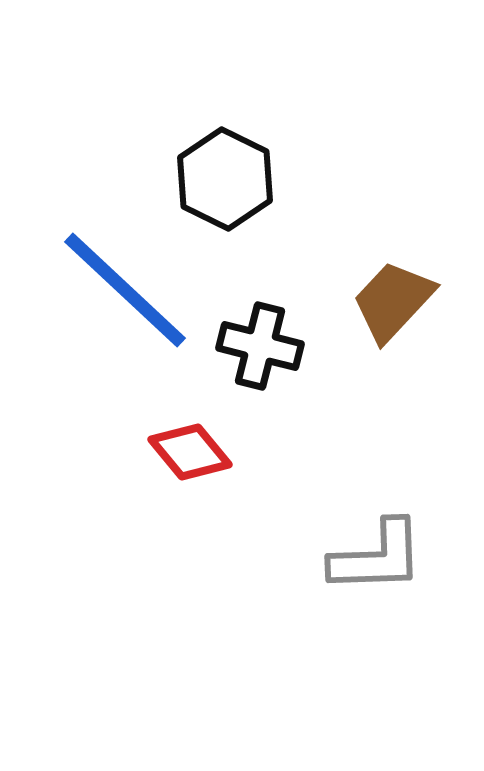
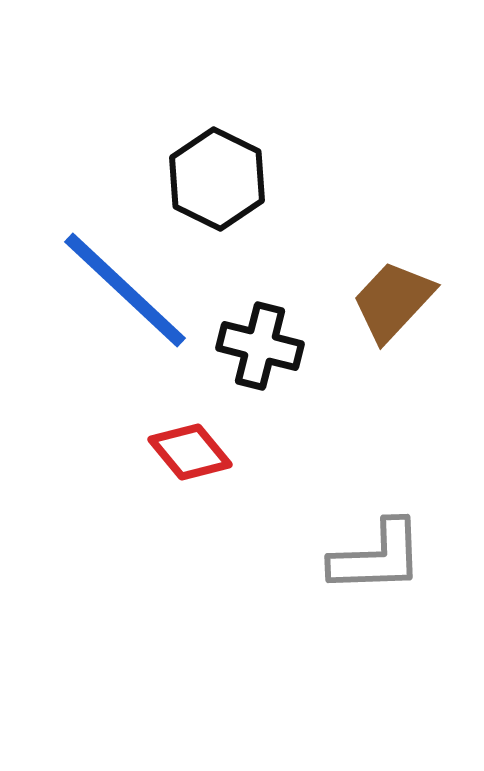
black hexagon: moved 8 px left
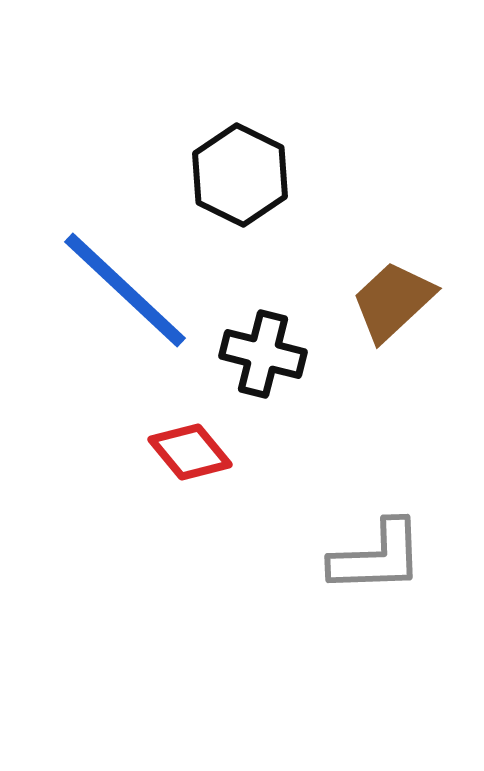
black hexagon: moved 23 px right, 4 px up
brown trapezoid: rotated 4 degrees clockwise
black cross: moved 3 px right, 8 px down
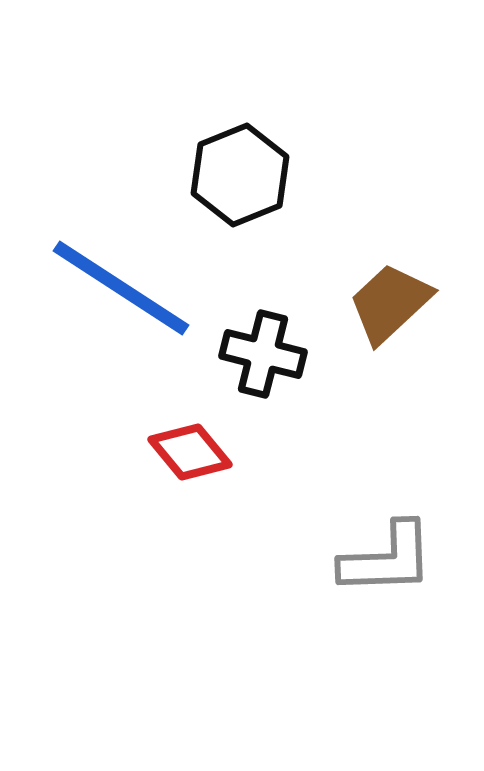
black hexagon: rotated 12 degrees clockwise
blue line: moved 4 px left, 2 px up; rotated 10 degrees counterclockwise
brown trapezoid: moved 3 px left, 2 px down
gray L-shape: moved 10 px right, 2 px down
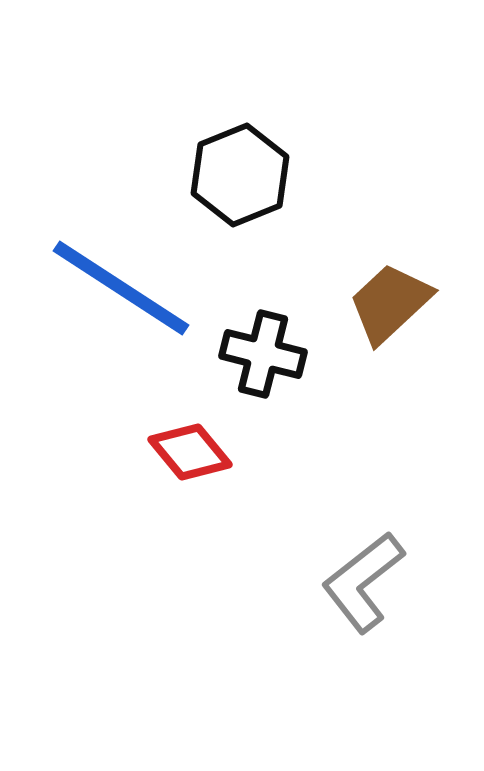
gray L-shape: moved 24 px left, 23 px down; rotated 144 degrees clockwise
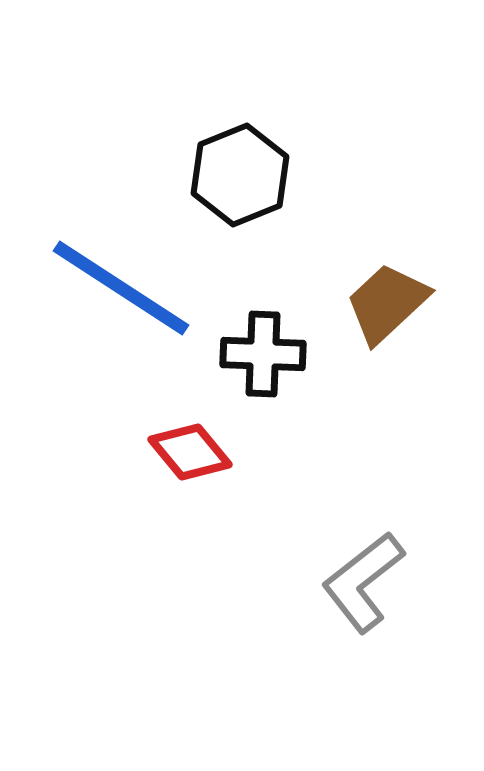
brown trapezoid: moved 3 px left
black cross: rotated 12 degrees counterclockwise
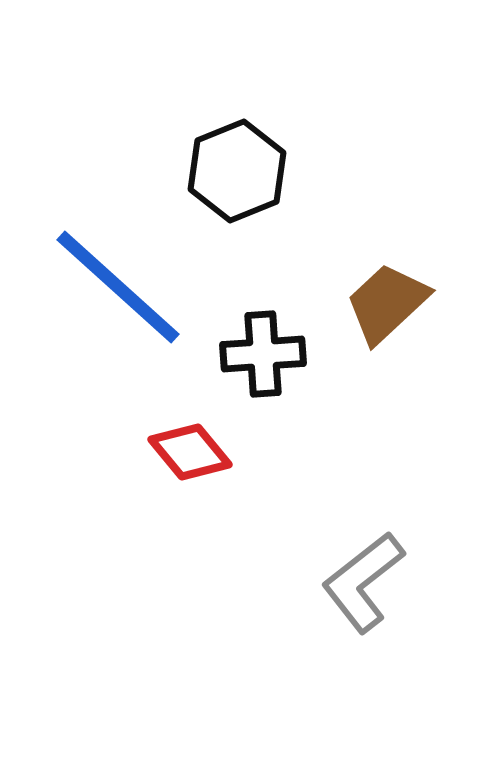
black hexagon: moved 3 px left, 4 px up
blue line: moved 3 px left, 1 px up; rotated 9 degrees clockwise
black cross: rotated 6 degrees counterclockwise
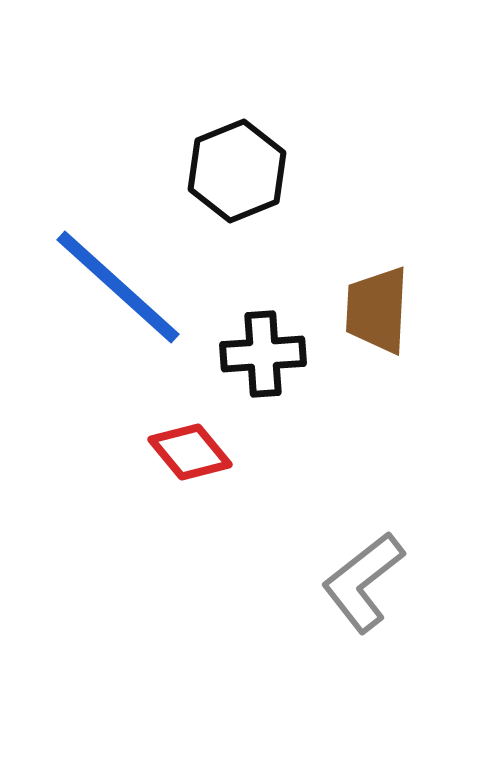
brown trapezoid: moved 10 px left, 7 px down; rotated 44 degrees counterclockwise
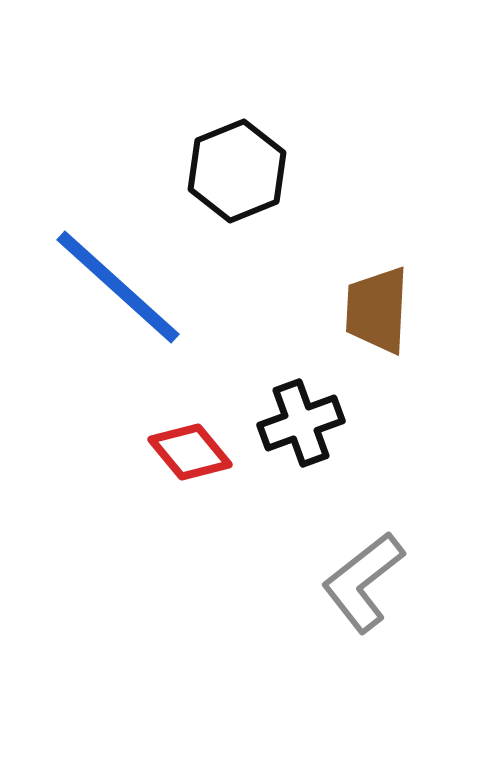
black cross: moved 38 px right, 69 px down; rotated 16 degrees counterclockwise
